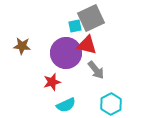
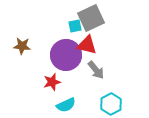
purple circle: moved 2 px down
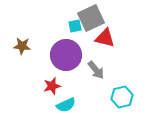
red triangle: moved 18 px right, 7 px up
red star: moved 4 px down
cyan hexagon: moved 11 px right, 7 px up; rotated 15 degrees clockwise
